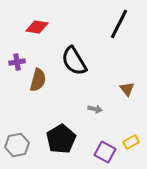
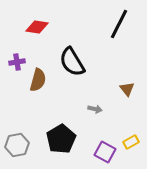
black semicircle: moved 2 px left, 1 px down
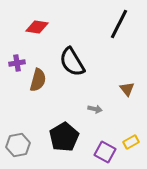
purple cross: moved 1 px down
black pentagon: moved 3 px right, 2 px up
gray hexagon: moved 1 px right
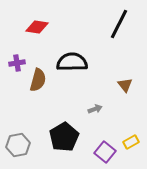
black semicircle: rotated 120 degrees clockwise
brown triangle: moved 2 px left, 4 px up
gray arrow: rotated 32 degrees counterclockwise
purple square: rotated 10 degrees clockwise
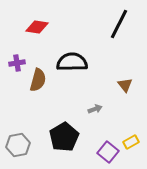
purple square: moved 3 px right
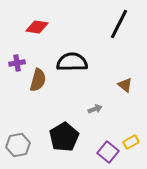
brown triangle: rotated 14 degrees counterclockwise
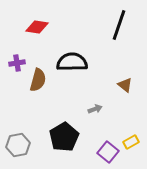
black line: moved 1 px down; rotated 8 degrees counterclockwise
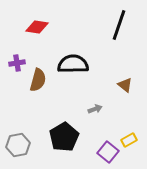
black semicircle: moved 1 px right, 2 px down
yellow rectangle: moved 2 px left, 2 px up
